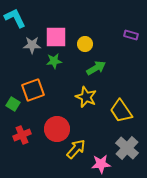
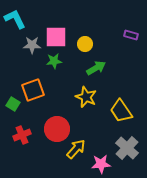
cyan L-shape: moved 1 px down
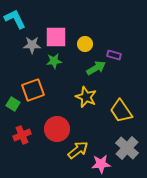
purple rectangle: moved 17 px left, 20 px down
yellow arrow: moved 2 px right, 1 px down; rotated 10 degrees clockwise
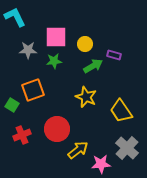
cyan L-shape: moved 2 px up
gray star: moved 4 px left, 5 px down
green arrow: moved 3 px left, 2 px up
green square: moved 1 px left, 1 px down
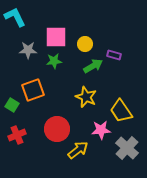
red cross: moved 5 px left
pink star: moved 34 px up
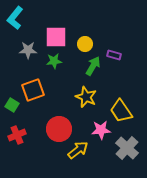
cyan L-shape: moved 1 px down; rotated 115 degrees counterclockwise
green arrow: rotated 30 degrees counterclockwise
red circle: moved 2 px right
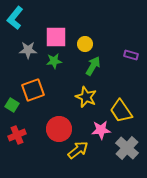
purple rectangle: moved 17 px right
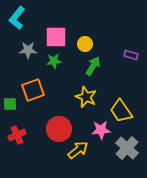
cyan L-shape: moved 2 px right
green square: moved 2 px left, 1 px up; rotated 32 degrees counterclockwise
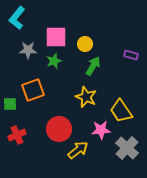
green star: rotated 14 degrees counterclockwise
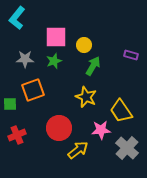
yellow circle: moved 1 px left, 1 px down
gray star: moved 3 px left, 9 px down
red circle: moved 1 px up
